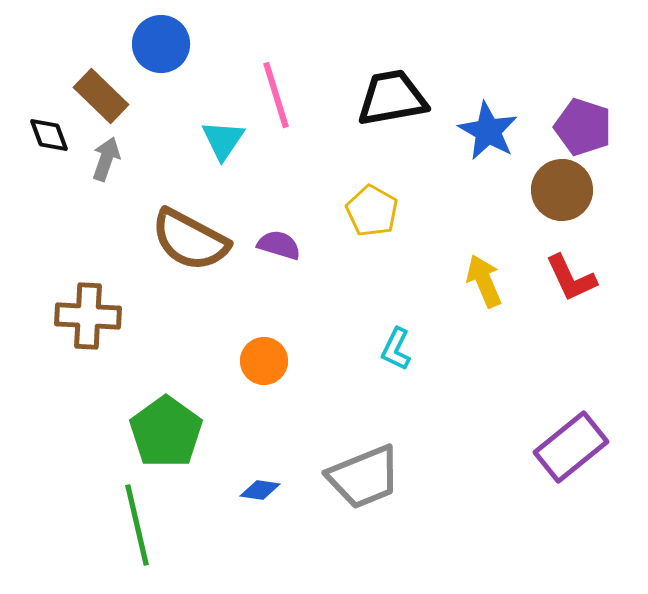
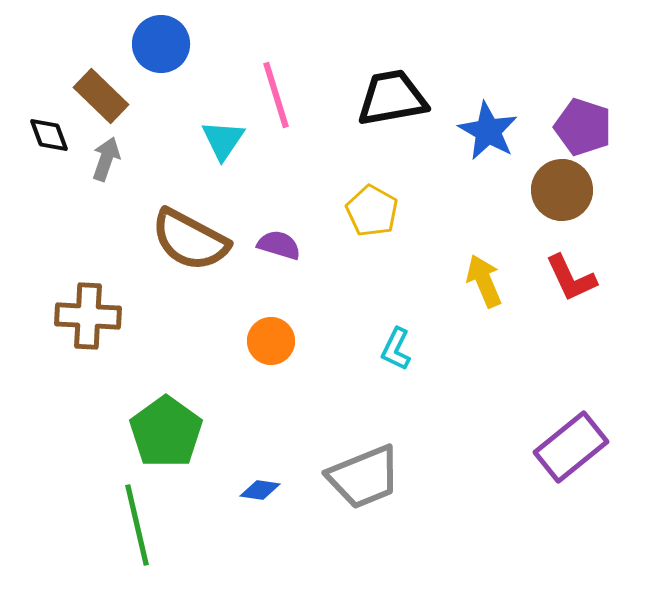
orange circle: moved 7 px right, 20 px up
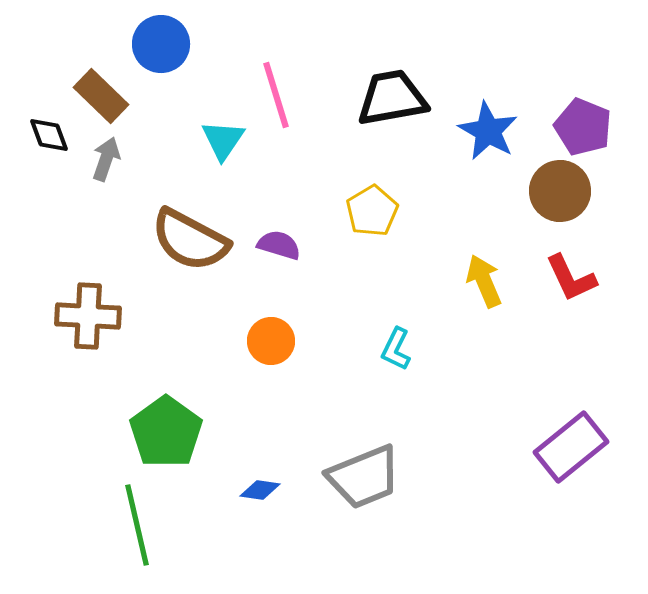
purple pentagon: rotated 4 degrees clockwise
brown circle: moved 2 px left, 1 px down
yellow pentagon: rotated 12 degrees clockwise
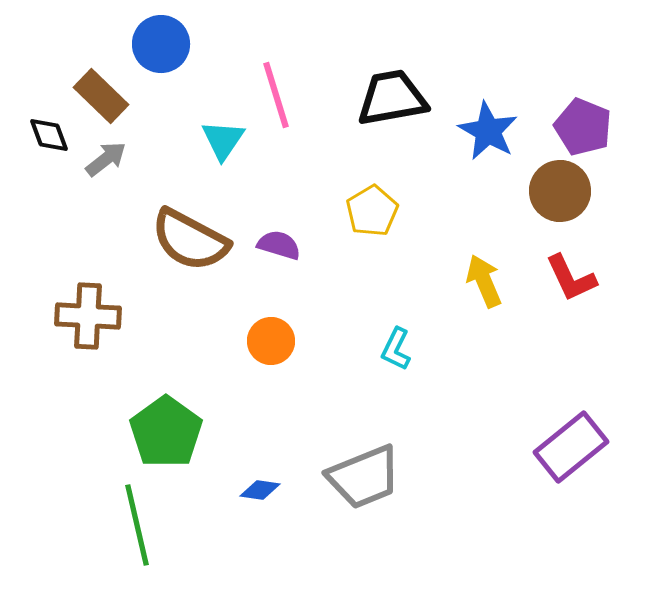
gray arrow: rotated 33 degrees clockwise
